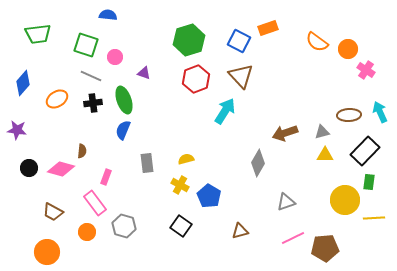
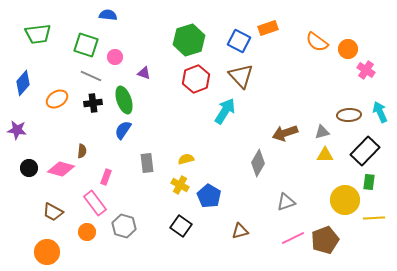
blue semicircle at (123, 130): rotated 12 degrees clockwise
brown pentagon at (325, 248): moved 8 px up; rotated 16 degrees counterclockwise
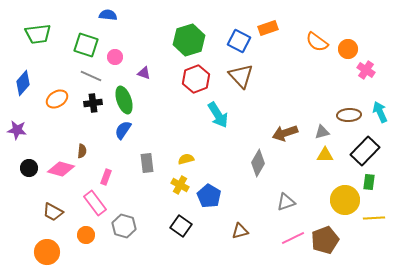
cyan arrow at (225, 111): moved 7 px left, 4 px down; rotated 116 degrees clockwise
orange circle at (87, 232): moved 1 px left, 3 px down
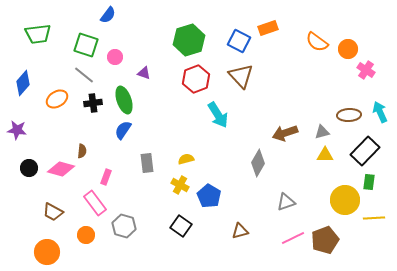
blue semicircle at (108, 15): rotated 120 degrees clockwise
gray line at (91, 76): moved 7 px left, 1 px up; rotated 15 degrees clockwise
